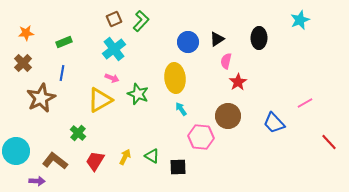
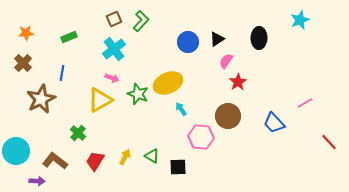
green rectangle: moved 5 px right, 5 px up
pink semicircle: rotated 21 degrees clockwise
yellow ellipse: moved 7 px left, 5 px down; rotated 72 degrees clockwise
brown star: moved 1 px down
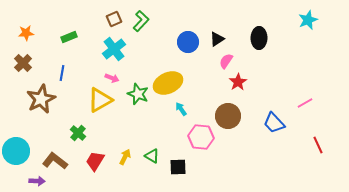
cyan star: moved 8 px right
red line: moved 11 px left, 3 px down; rotated 18 degrees clockwise
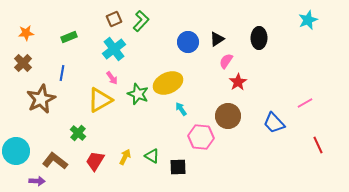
pink arrow: rotated 32 degrees clockwise
